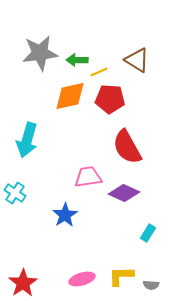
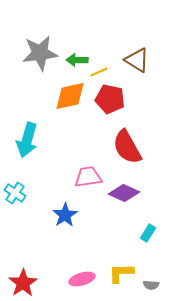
red pentagon: rotated 8 degrees clockwise
yellow L-shape: moved 3 px up
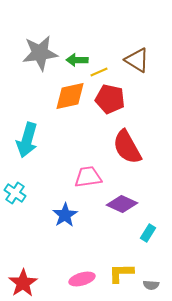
purple diamond: moved 2 px left, 11 px down
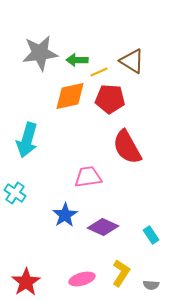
brown triangle: moved 5 px left, 1 px down
red pentagon: rotated 8 degrees counterclockwise
purple diamond: moved 19 px left, 23 px down
cyan rectangle: moved 3 px right, 2 px down; rotated 66 degrees counterclockwise
yellow L-shape: rotated 124 degrees clockwise
red star: moved 3 px right, 1 px up
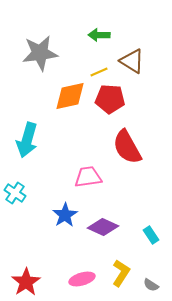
green arrow: moved 22 px right, 25 px up
gray semicircle: rotated 28 degrees clockwise
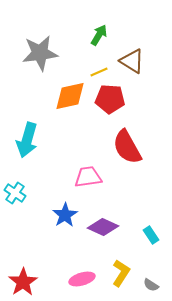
green arrow: rotated 120 degrees clockwise
red star: moved 3 px left
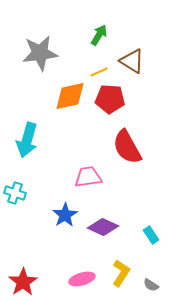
cyan cross: rotated 15 degrees counterclockwise
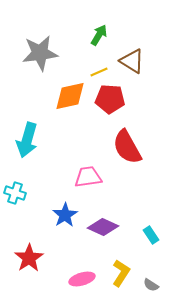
red star: moved 6 px right, 24 px up
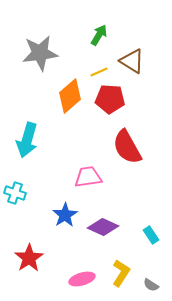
orange diamond: rotated 28 degrees counterclockwise
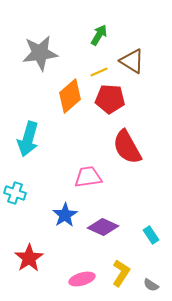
cyan arrow: moved 1 px right, 1 px up
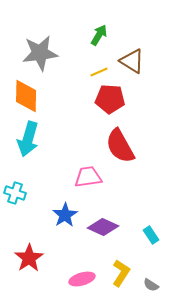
orange diamond: moved 44 px left; rotated 48 degrees counterclockwise
red semicircle: moved 7 px left, 1 px up
